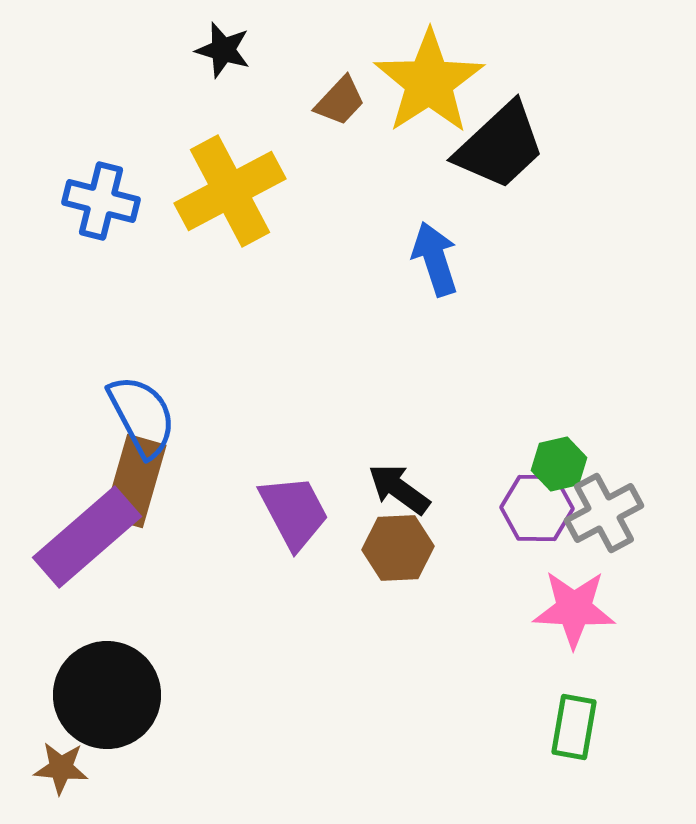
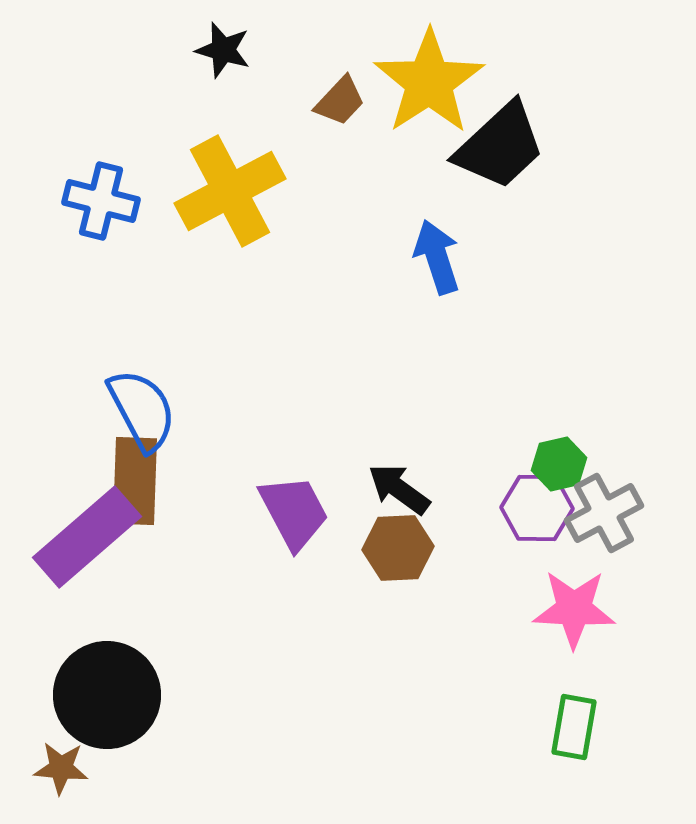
blue arrow: moved 2 px right, 2 px up
blue semicircle: moved 6 px up
brown rectangle: rotated 14 degrees counterclockwise
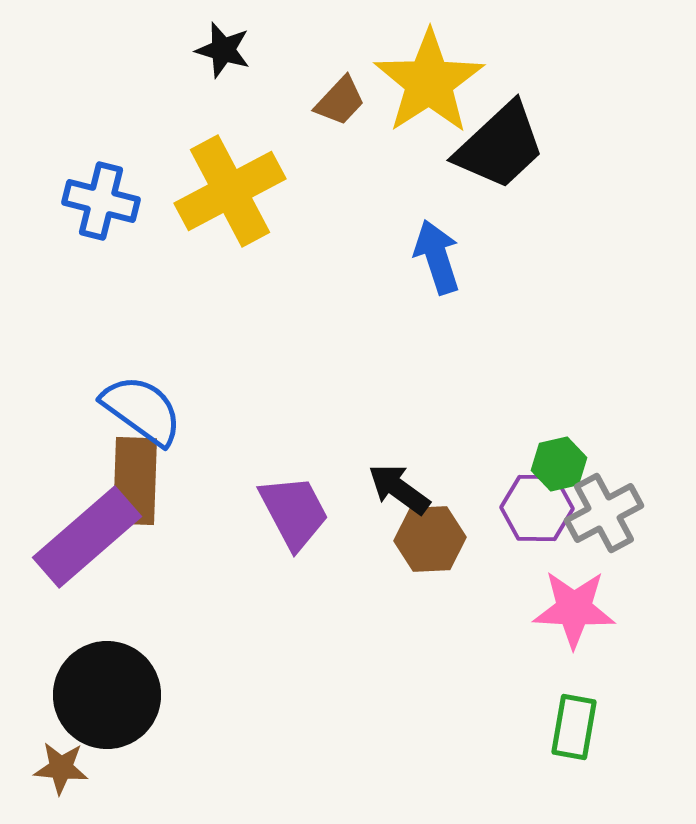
blue semicircle: rotated 26 degrees counterclockwise
brown hexagon: moved 32 px right, 9 px up
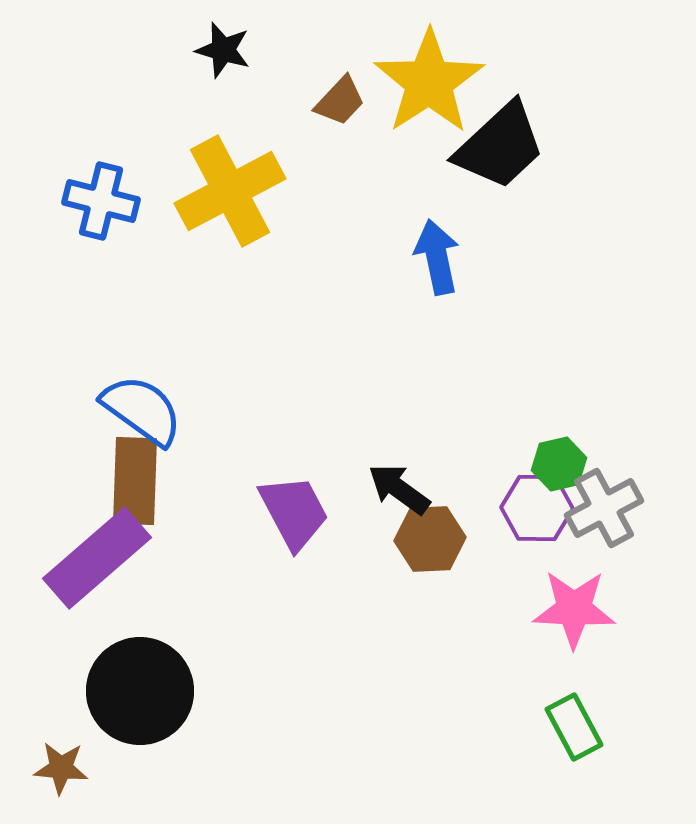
blue arrow: rotated 6 degrees clockwise
gray cross: moved 5 px up
purple rectangle: moved 10 px right, 21 px down
black circle: moved 33 px right, 4 px up
green rectangle: rotated 38 degrees counterclockwise
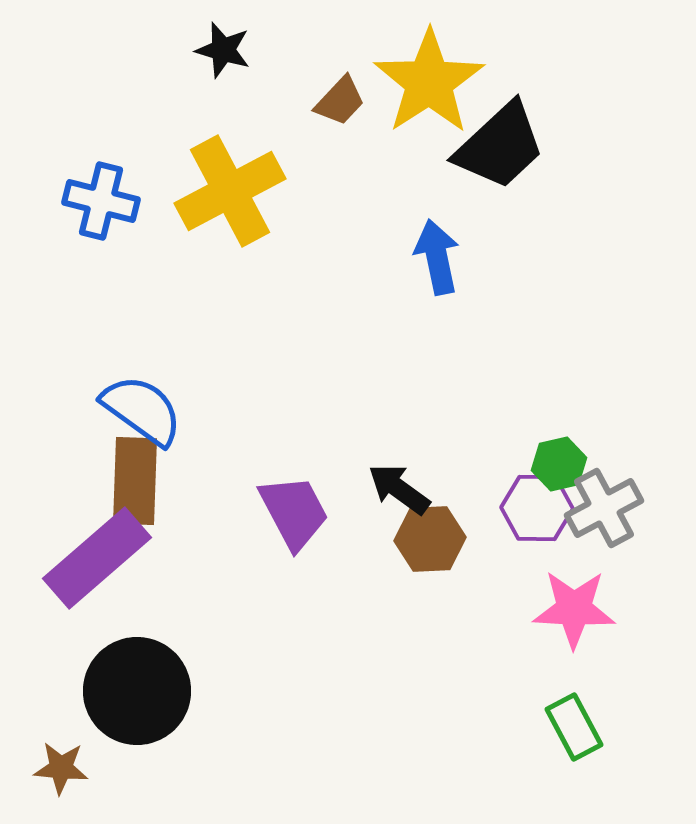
black circle: moved 3 px left
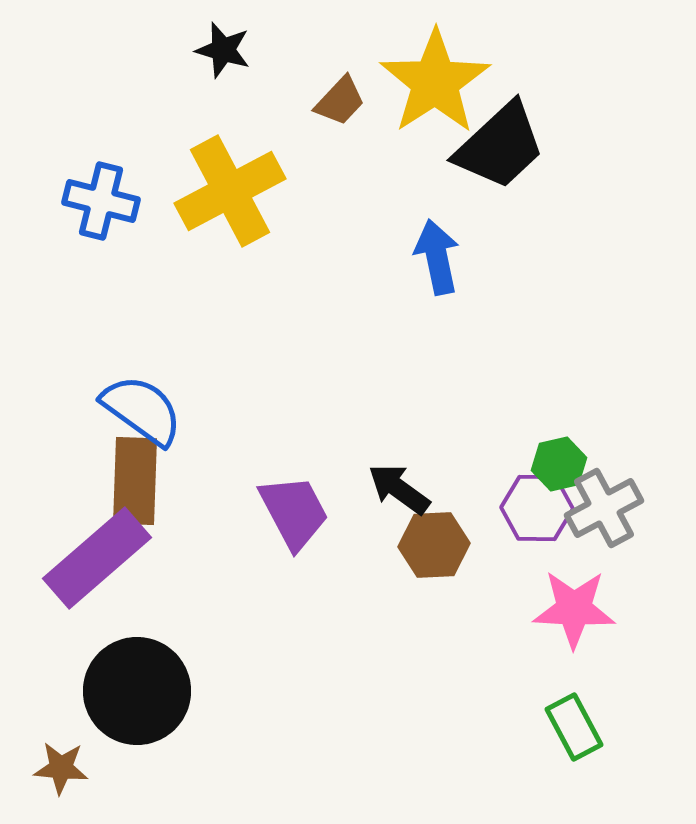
yellow star: moved 6 px right
brown hexagon: moved 4 px right, 6 px down
